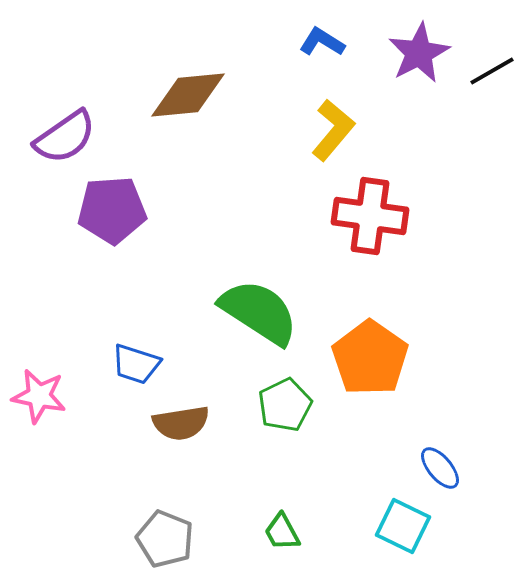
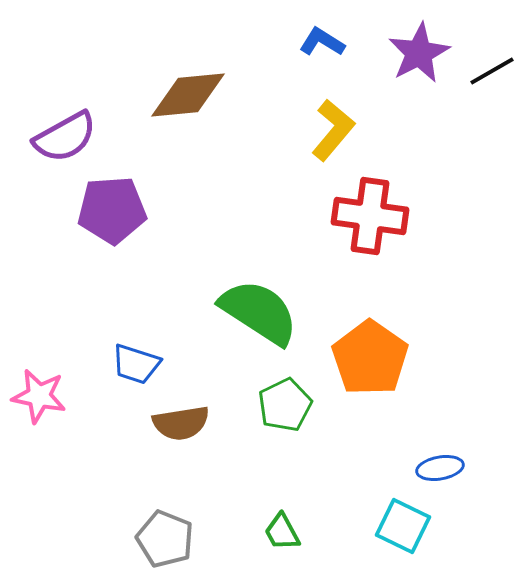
purple semicircle: rotated 6 degrees clockwise
blue ellipse: rotated 60 degrees counterclockwise
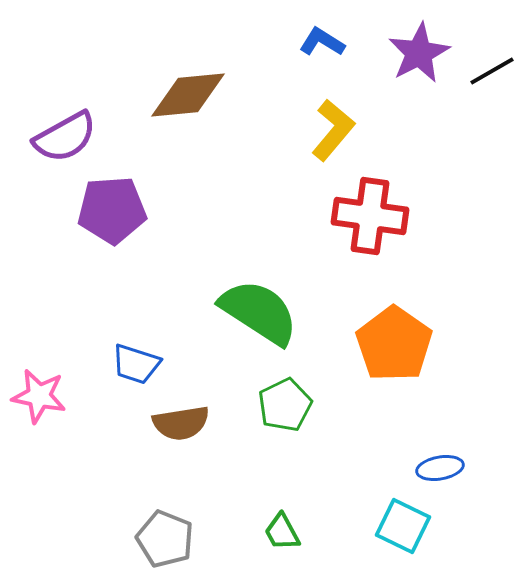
orange pentagon: moved 24 px right, 14 px up
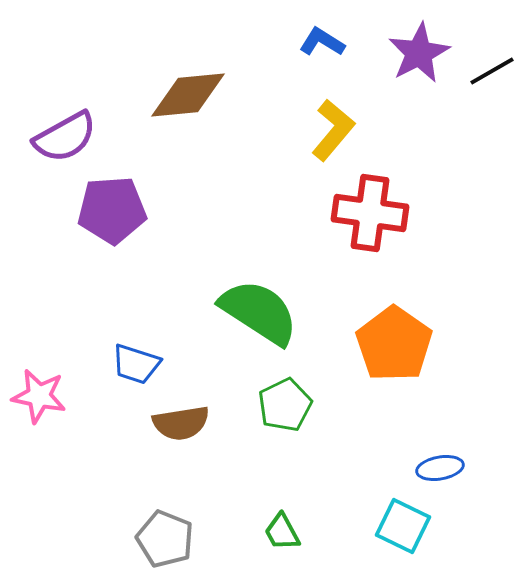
red cross: moved 3 px up
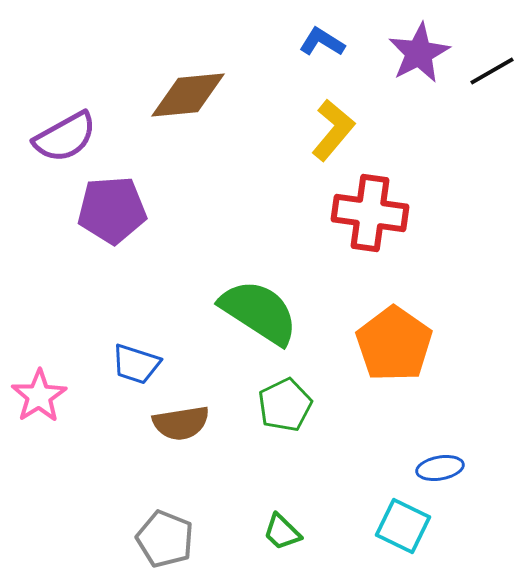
pink star: rotated 28 degrees clockwise
green trapezoid: rotated 18 degrees counterclockwise
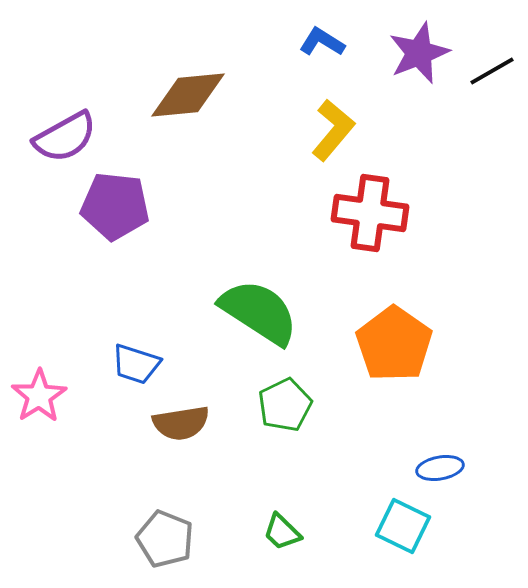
purple star: rotated 6 degrees clockwise
purple pentagon: moved 3 px right, 4 px up; rotated 10 degrees clockwise
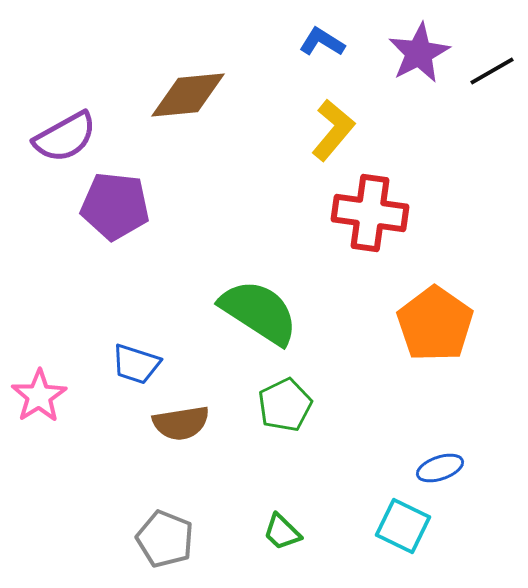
purple star: rotated 6 degrees counterclockwise
orange pentagon: moved 41 px right, 20 px up
blue ellipse: rotated 9 degrees counterclockwise
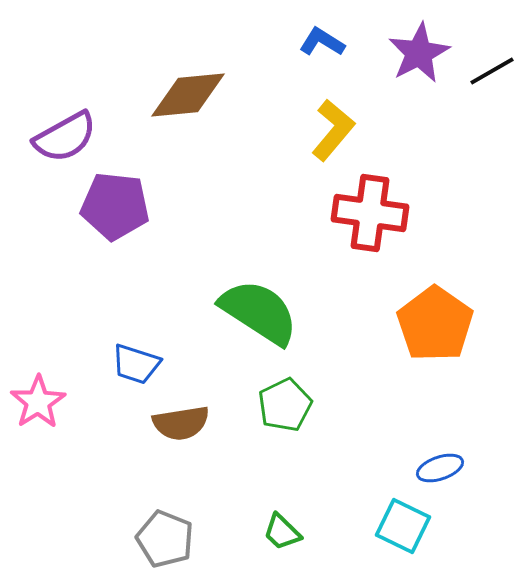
pink star: moved 1 px left, 6 px down
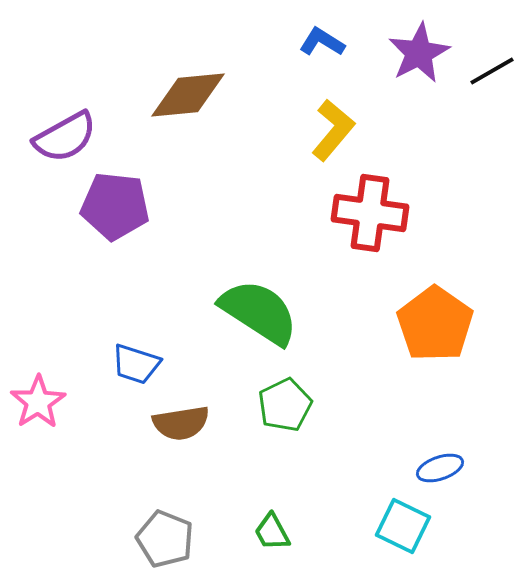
green trapezoid: moved 10 px left; rotated 18 degrees clockwise
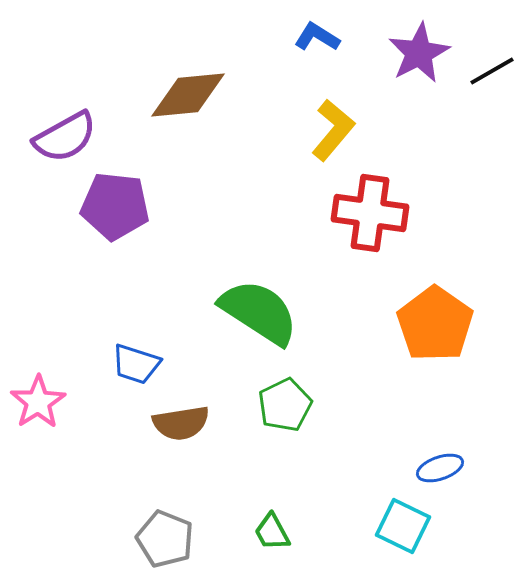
blue L-shape: moved 5 px left, 5 px up
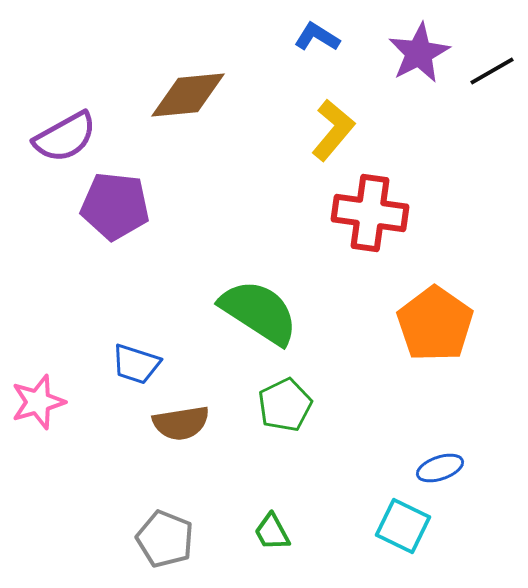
pink star: rotated 16 degrees clockwise
